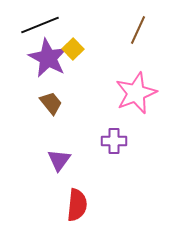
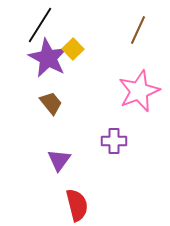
black line: rotated 36 degrees counterclockwise
pink star: moved 3 px right, 2 px up
red semicircle: rotated 20 degrees counterclockwise
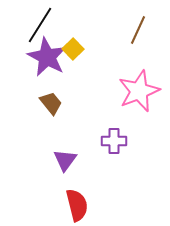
purple star: moved 1 px left, 1 px up
purple triangle: moved 6 px right
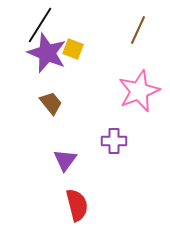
yellow square: rotated 25 degrees counterclockwise
purple star: moved 4 px up; rotated 6 degrees counterclockwise
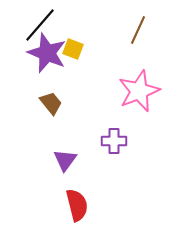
black line: rotated 9 degrees clockwise
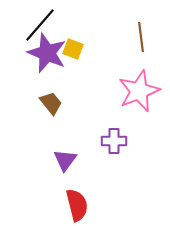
brown line: moved 3 px right, 7 px down; rotated 32 degrees counterclockwise
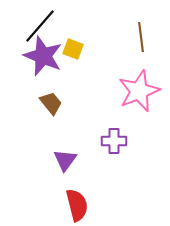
black line: moved 1 px down
purple star: moved 4 px left, 3 px down
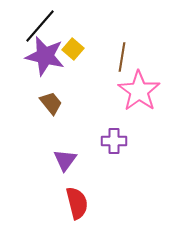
brown line: moved 19 px left, 20 px down; rotated 16 degrees clockwise
yellow square: rotated 20 degrees clockwise
purple star: moved 2 px right; rotated 9 degrees counterclockwise
pink star: rotated 15 degrees counterclockwise
red semicircle: moved 2 px up
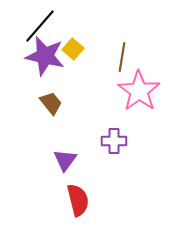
red semicircle: moved 1 px right, 3 px up
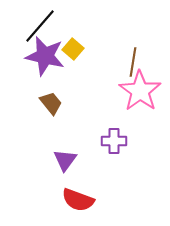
brown line: moved 11 px right, 5 px down
pink star: moved 1 px right
red semicircle: rotated 124 degrees clockwise
